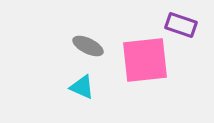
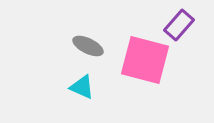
purple rectangle: moved 2 px left; rotated 68 degrees counterclockwise
pink square: rotated 21 degrees clockwise
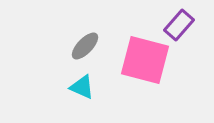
gray ellipse: moved 3 px left; rotated 72 degrees counterclockwise
